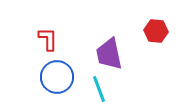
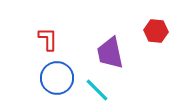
purple trapezoid: moved 1 px right, 1 px up
blue circle: moved 1 px down
cyan line: moved 2 px left, 1 px down; rotated 24 degrees counterclockwise
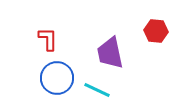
cyan line: rotated 20 degrees counterclockwise
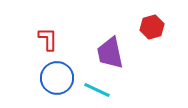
red hexagon: moved 4 px left, 4 px up; rotated 20 degrees counterclockwise
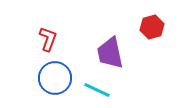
red L-shape: rotated 20 degrees clockwise
blue circle: moved 2 px left
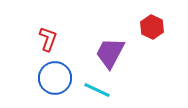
red hexagon: rotated 20 degrees counterclockwise
purple trapezoid: rotated 40 degrees clockwise
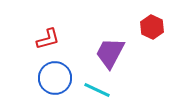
red L-shape: rotated 55 degrees clockwise
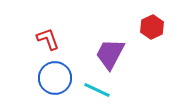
red hexagon: rotated 10 degrees clockwise
red L-shape: rotated 95 degrees counterclockwise
purple trapezoid: moved 1 px down
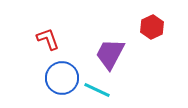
blue circle: moved 7 px right
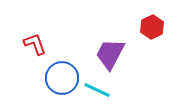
red L-shape: moved 13 px left, 5 px down
